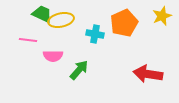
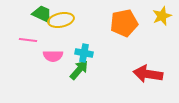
orange pentagon: rotated 12 degrees clockwise
cyan cross: moved 11 px left, 19 px down
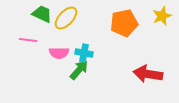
yellow ellipse: moved 5 px right, 2 px up; rotated 35 degrees counterclockwise
pink semicircle: moved 6 px right, 3 px up
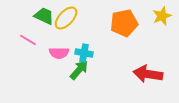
green trapezoid: moved 2 px right, 2 px down
pink line: rotated 24 degrees clockwise
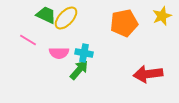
green trapezoid: moved 2 px right, 1 px up
red arrow: rotated 16 degrees counterclockwise
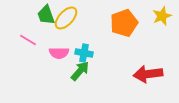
green trapezoid: rotated 135 degrees counterclockwise
orange pentagon: rotated 8 degrees counterclockwise
green arrow: moved 1 px right, 1 px down
